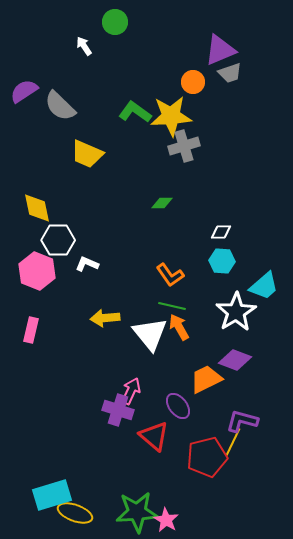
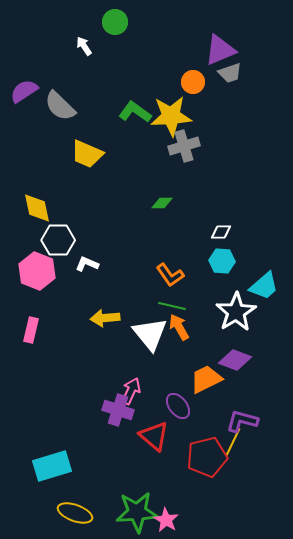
cyan rectangle: moved 29 px up
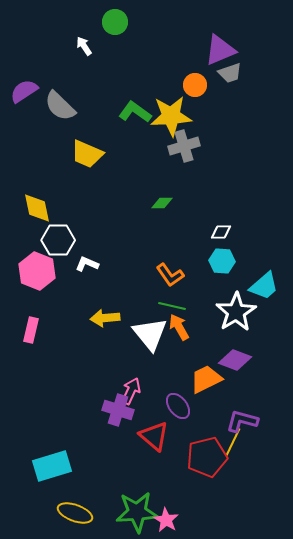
orange circle: moved 2 px right, 3 px down
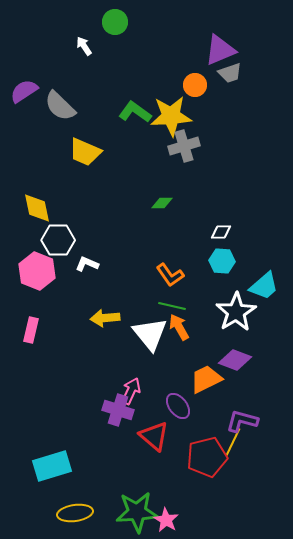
yellow trapezoid: moved 2 px left, 2 px up
yellow ellipse: rotated 28 degrees counterclockwise
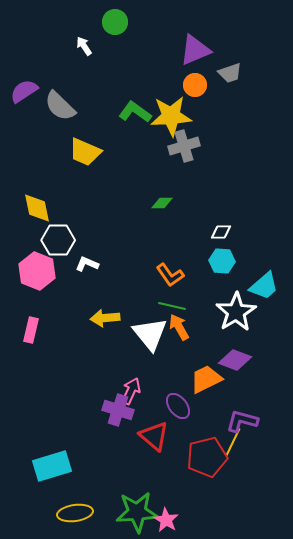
purple triangle: moved 25 px left
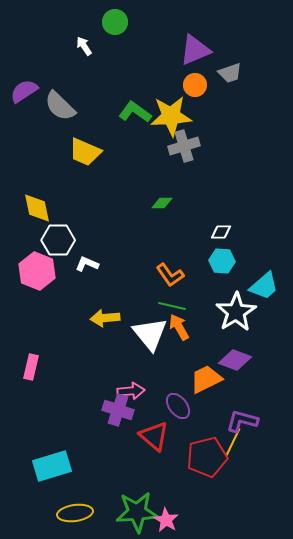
pink rectangle: moved 37 px down
pink arrow: rotated 60 degrees clockwise
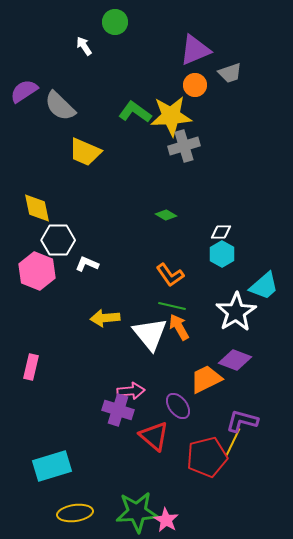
green diamond: moved 4 px right, 12 px down; rotated 30 degrees clockwise
cyan hexagon: moved 7 px up; rotated 25 degrees clockwise
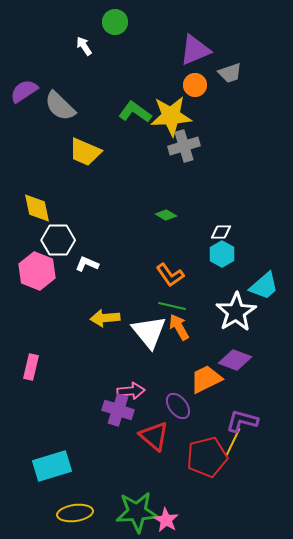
white triangle: moved 1 px left, 2 px up
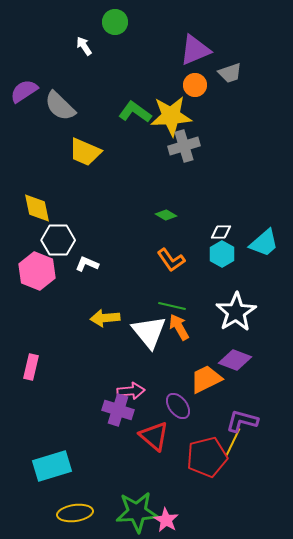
orange L-shape: moved 1 px right, 15 px up
cyan trapezoid: moved 43 px up
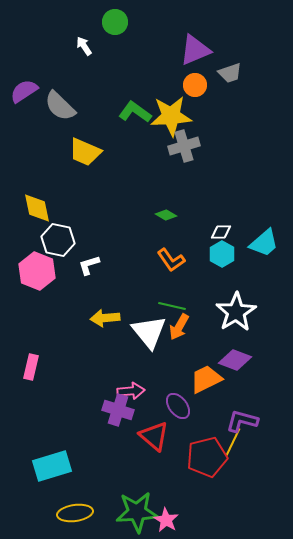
white hexagon: rotated 12 degrees clockwise
white L-shape: moved 2 px right, 1 px down; rotated 40 degrees counterclockwise
orange arrow: rotated 120 degrees counterclockwise
